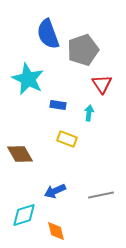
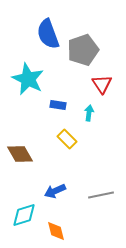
yellow rectangle: rotated 24 degrees clockwise
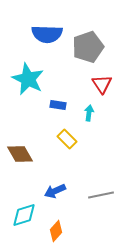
blue semicircle: moved 1 px left; rotated 68 degrees counterclockwise
gray pentagon: moved 5 px right, 3 px up
orange diamond: rotated 55 degrees clockwise
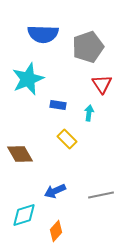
blue semicircle: moved 4 px left
cyan star: rotated 24 degrees clockwise
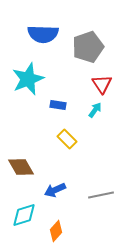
cyan arrow: moved 6 px right, 3 px up; rotated 28 degrees clockwise
brown diamond: moved 1 px right, 13 px down
blue arrow: moved 1 px up
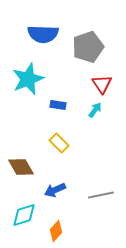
yellow rectangle: moved 8 px left, 4 px down
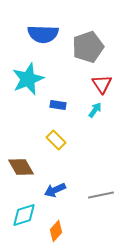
yellow rectangle: moved 3 px left, 3 px up
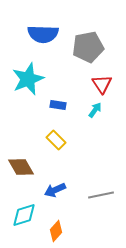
gray pentagon: rotated 8 degrees clockwise
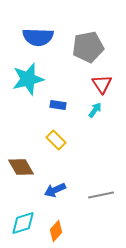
blue semicircle: moved 5 px left, 3 px down
cyan star: rotated 8 degrees clockwise
cyan diamond: moved 1 px left, 8 px down
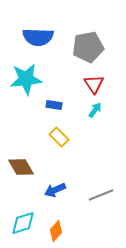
cyan star: moved 2 px left; rotated 8 degrees clockwise
red triangle: moved 8 px left
blue rectangle: moved 4 px left
yellow rectangle: moved 3 px right, 3 px up
gray line: rotated 10 degrees counterclockwise
